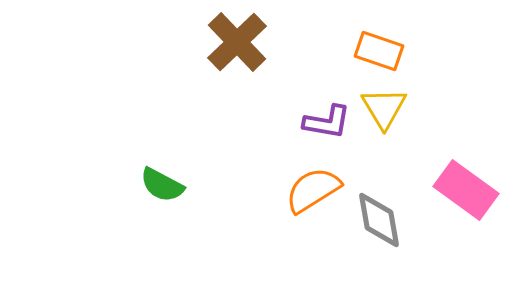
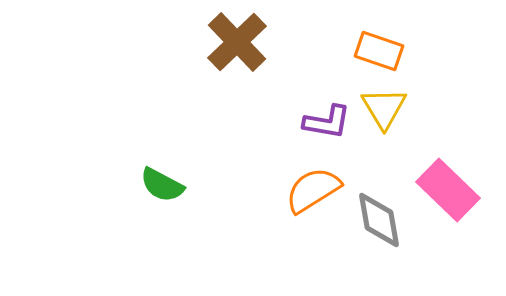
pink rectangle: moved 18 px left; rotated 8 degrees clockwise
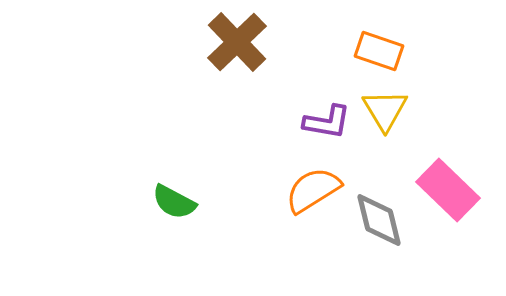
yellow triangle: moved 1 px right, 2 px down
green semicircle: moved 12 px right, 17 px down
gray diamond: rotated 4 degrees counterclockwise
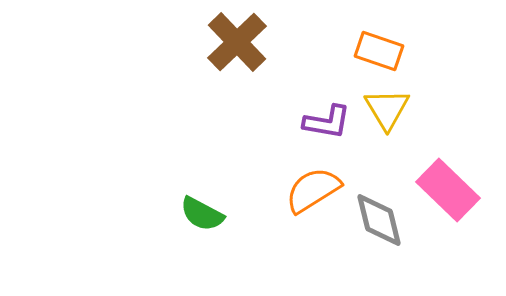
yellow triangle: moved 2 px right, 1 px up
green semicircle: moved 28 px right, 12 px down
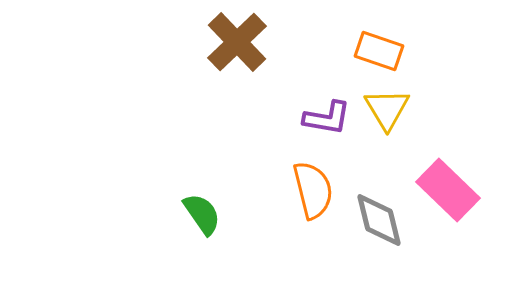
purple L-shape: moved 4 px up
orange semicircle: rotated 108 degrees clockwise
green semicircle: rotated 153 degrees counterclockwise
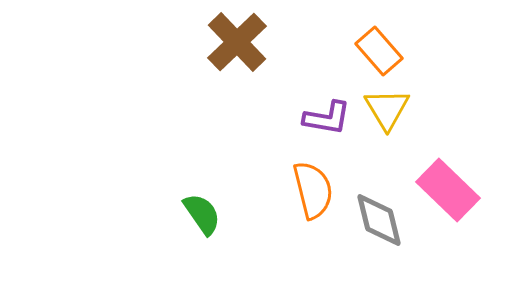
orange rectangle: rotated 30 degrees clockwise
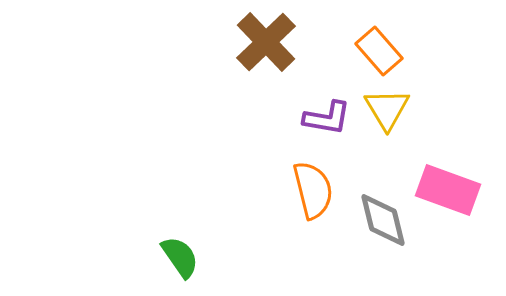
brown cross: moved 29 px right
pink rectangle: rotated 24 degrees counterclockwise
green semicircle: moved 22 px left, 43 px down
gray diamond: moved 4 px right
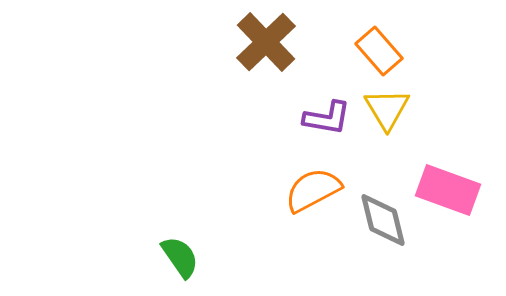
orange semicircle: rotated 104 degrees counterclockwise
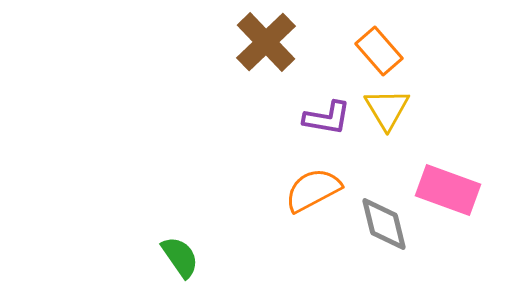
gray diamond: moved 1 px right, 4 px down
